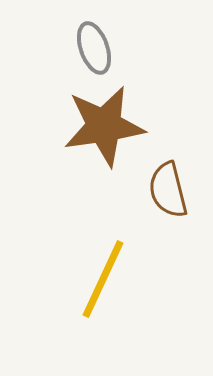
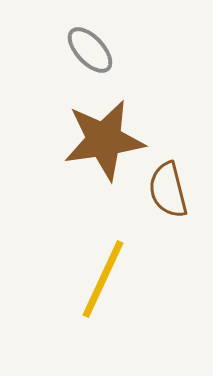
gray ellipse: moved 4 px left, 2 px down; rotated 24 degrees counterclockwise
brown star: moved 14 px down
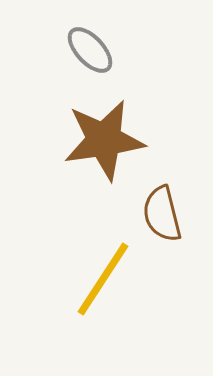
brown semicircle: moved 6 px left, 24 px down
yellow line: rotated 8 degrees clockwise
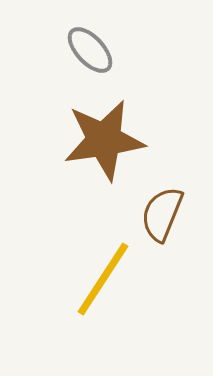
brown semicircle: rotated 36 degrees clockwise
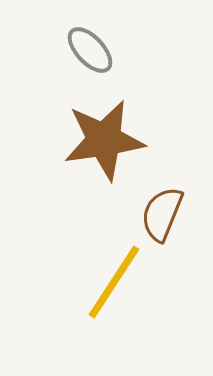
yellow line: moved 11 px right, 3 px down
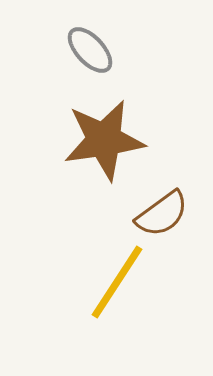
brown semicircle: rotated 148 degrees counterclockwise
yellow line: moved 3 px right
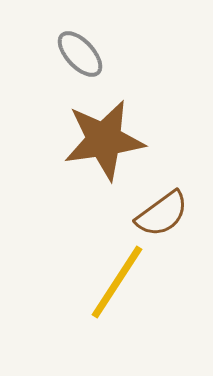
gray ellipse: moved 10 px left, 4 px down
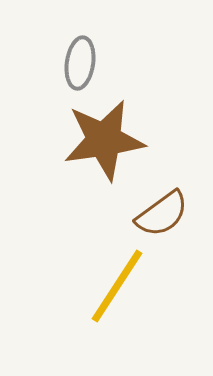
gray ellipse: moved 9 px down; rotated 51 degrees clockwise
yellow line: moved 4 px down
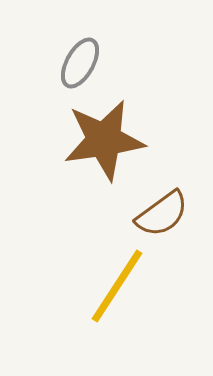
gray ellipse: rotated 21 degrees clockwise
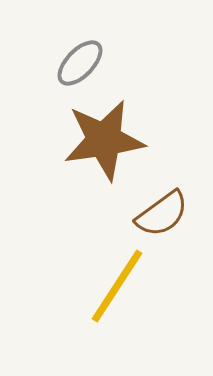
gray ellipse: rotated 15 degrees clockwise
